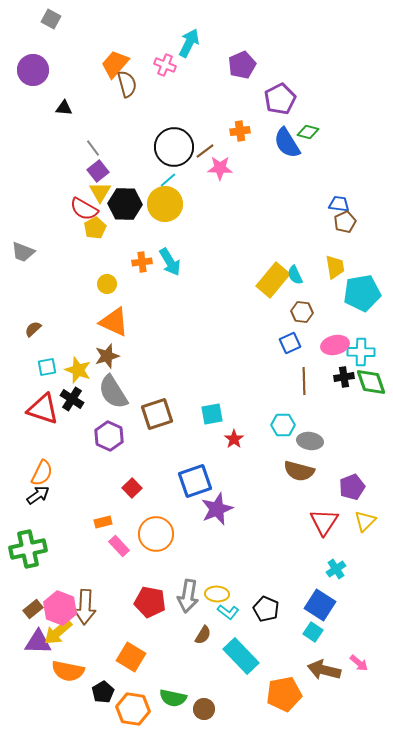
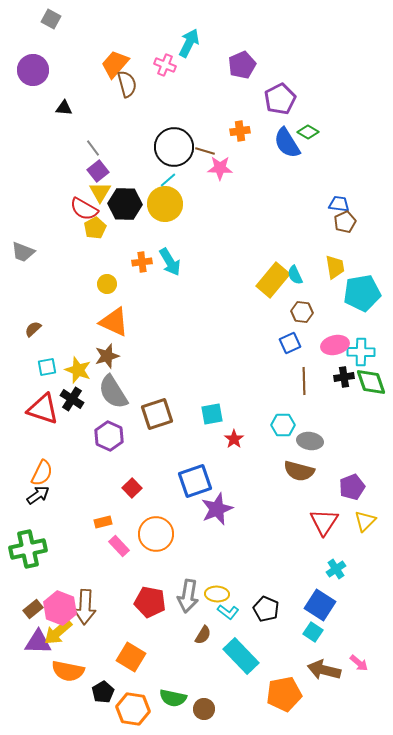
green diamond at (308, 132): rotated 15 degrees clockwise
brown line at (205, 151): rotated 54 degrees clockwise
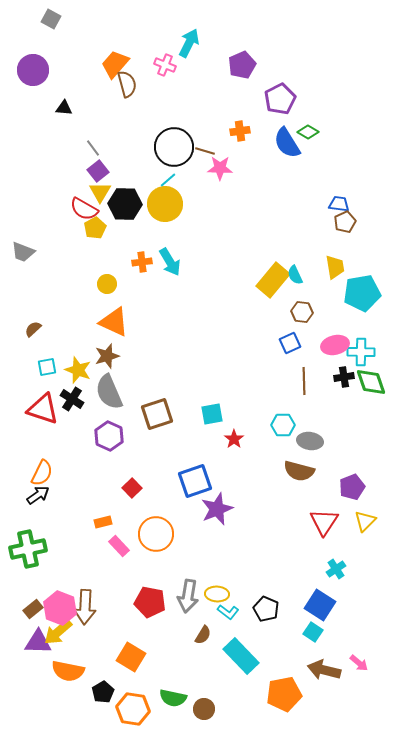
gray semicircle at (113, 392): moved 4 px left; rotated 9 degrees clockwise
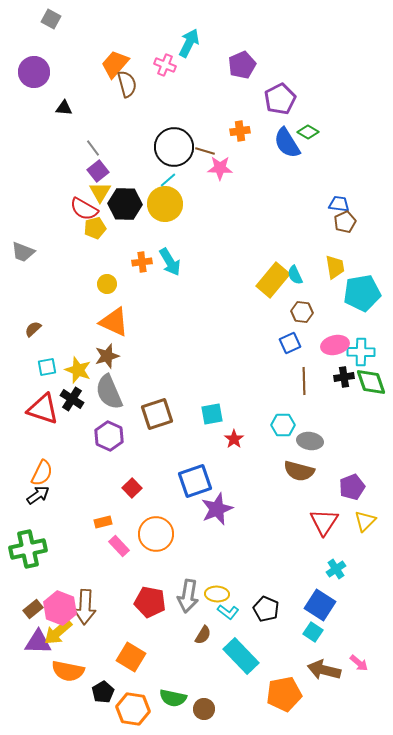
purple circle at (33, 70): moved 1 px right, 2 px down
yellow pentagon at (95, 228): rotated 15 degrees clockwise
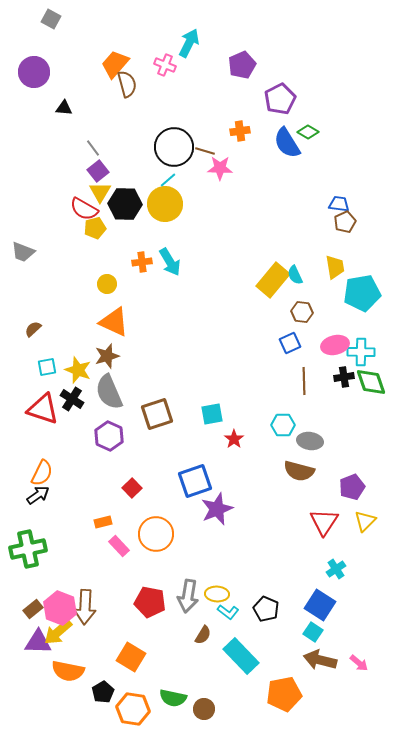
brown arrow at (324, 670): moved 4 px left, 10 px up
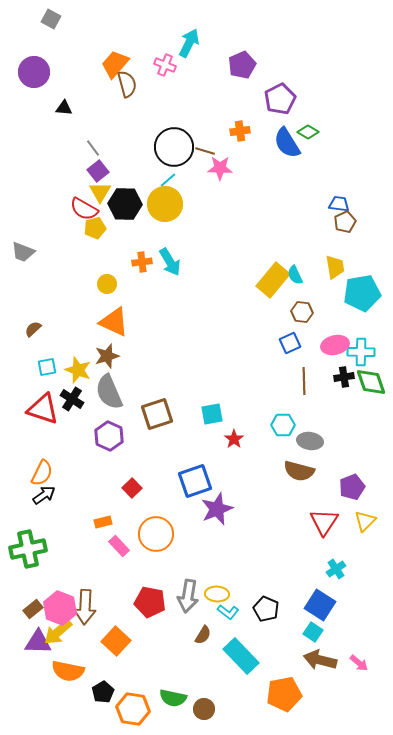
black arrow at (38, 495): moved 6 px right
orange square at (131, 657): moved 15 px left, 16 px up; rotated 12 degrees clockwise
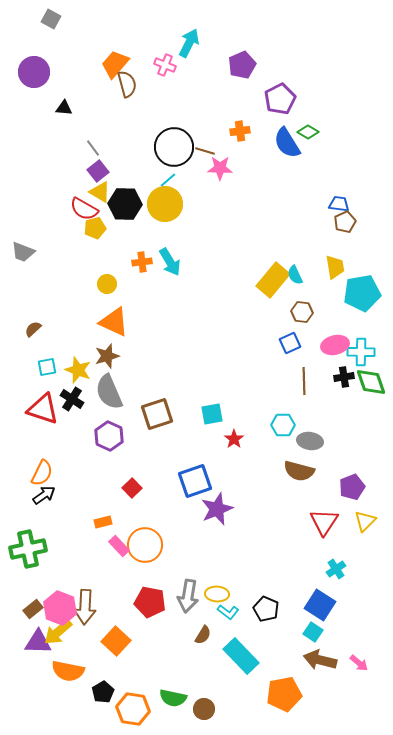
yellow triangle at (100, 192): rotated 30 degrees counterclockwise
orange circle at (156, 534): moved 11 px left, 11 px down
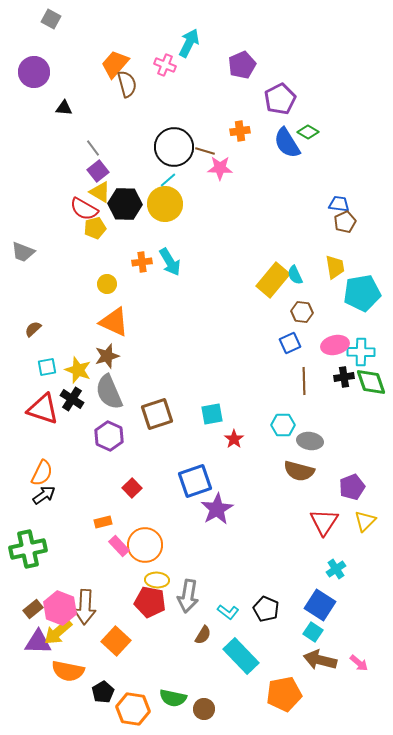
purple star at (217, 509): rotated 8 degrees counterclockwise
yellow ellipse at (217, 594): moved 60 px left, 14 px up
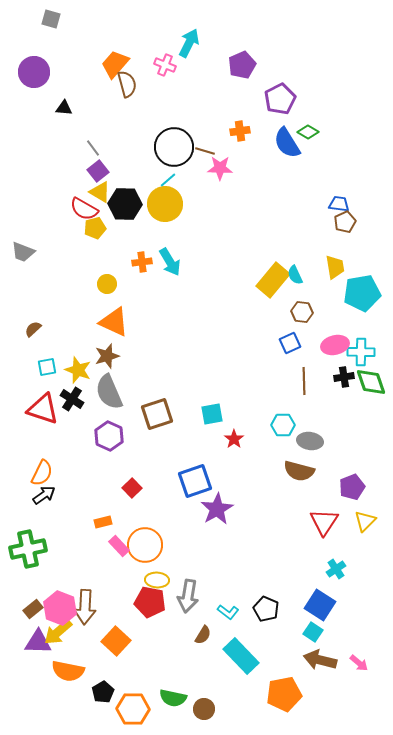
gray square at (51, 19): rotated 12 degrees counterclockwise
orange hexagon at (133, 709): rotated 8 degrees counterclockwise
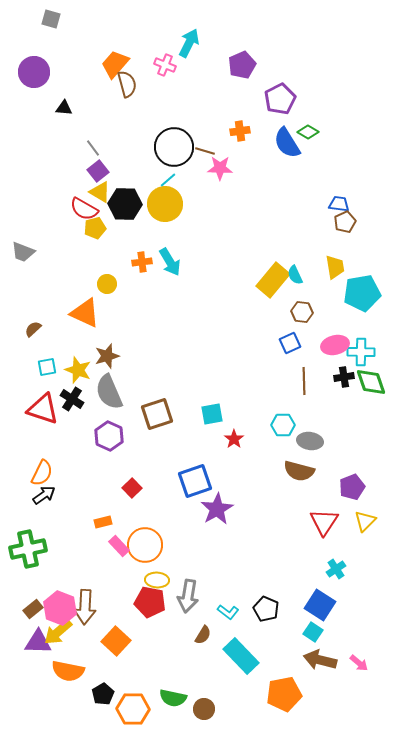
orange triangle at (114, 322): moved 29 px left, 9 px up
black pentagon at (103, 692): moved 2 px down
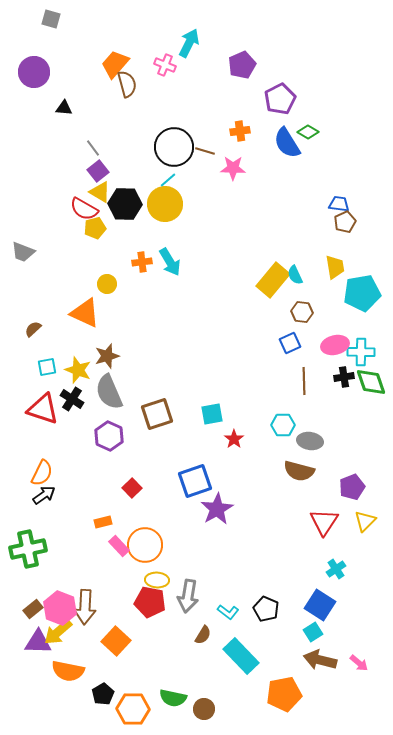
pink star at (220, 168): moved 13 px right
cyan square at (313, 632): rotated 24 degrees clockwise
